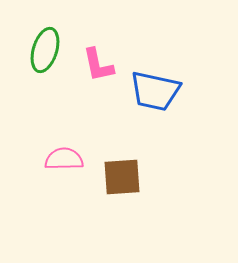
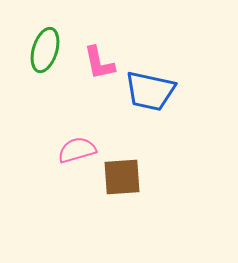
pink L-shape: moved 1 px right, 2 px up
blue trapezoid: moved 5 px left
pink semicircle: moved 13 px right, 9 px up; rotated 15 degrees counterclockwise
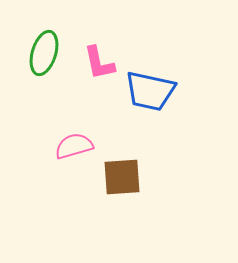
green ellipse: moved 1 px left, 3 px down
pink semicircle: moved 3 px left, 4 px up
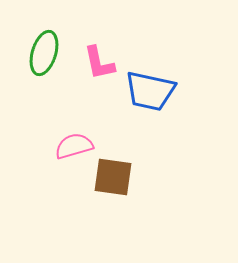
brown square: moved 9 px left; rotated 12 degrees clockwise
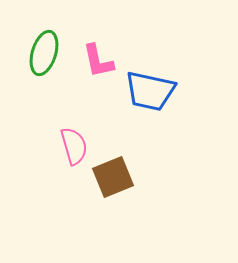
pink L-shape: moved 1 px left, 2 px up
pink semicircle: rotated 90 degrees clockwise
brown square: rotated 30 degrees counterclockwise
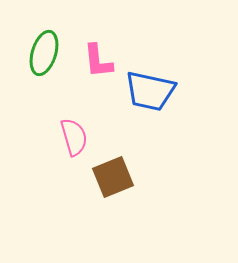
pink L-shape: rotated 6 degrees clockwise
pink semicircle: moved 9 px up
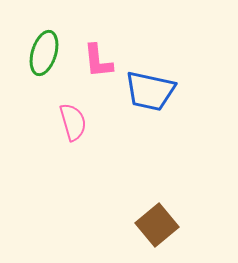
pink semicircle: moved 1 px left, 15 px up
brown square: moved 44 px right, 48 px down; rotated 18 degrees counterclockwise
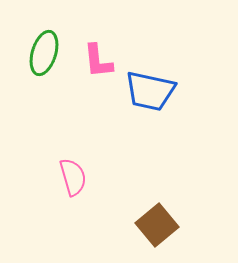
pink semicircle: moved 55 px down
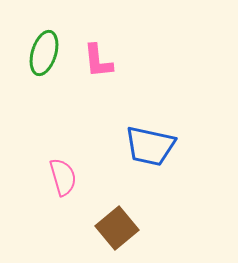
blue trapezoid: moved 55 px down
pink semicircle: moved 10 px left
brown square: moved 40 px left, 3 px down
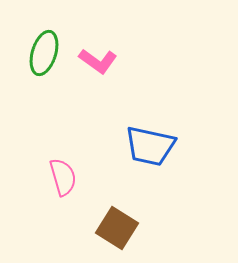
pink L-shape: rotated 48 degrees counterclockwise
brown square: rotated 18 degrees counterclockwise
